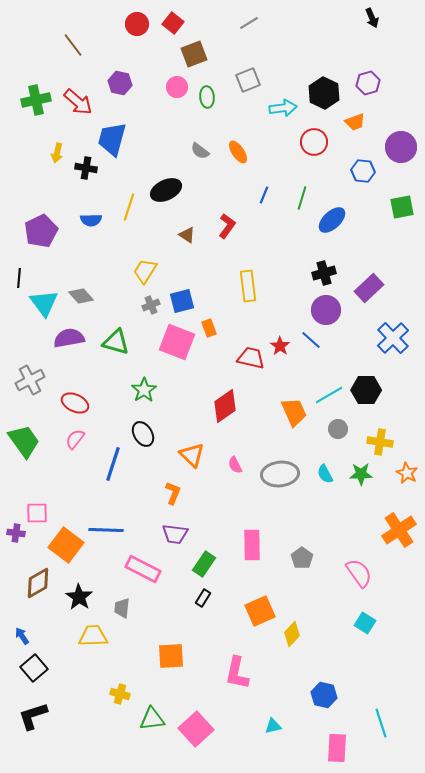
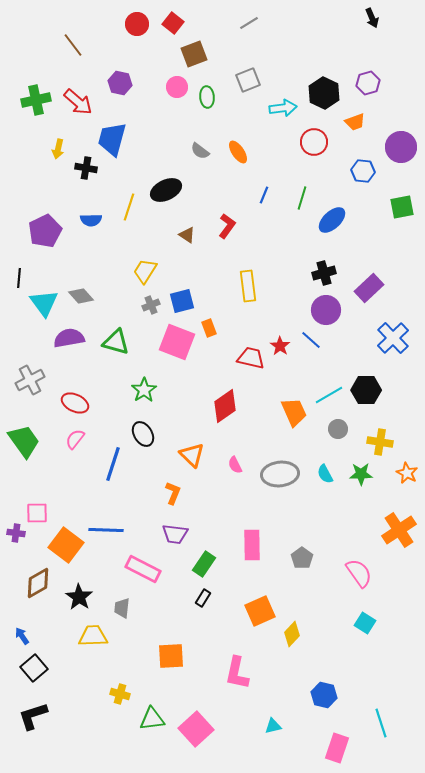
yellow arrow at (57, 153): moved 1 px right, 4 px up
purple pentagon at (41, 231): moved 4 px right
pink rectangle at (337, 748): rotated 16 degrees clockwise
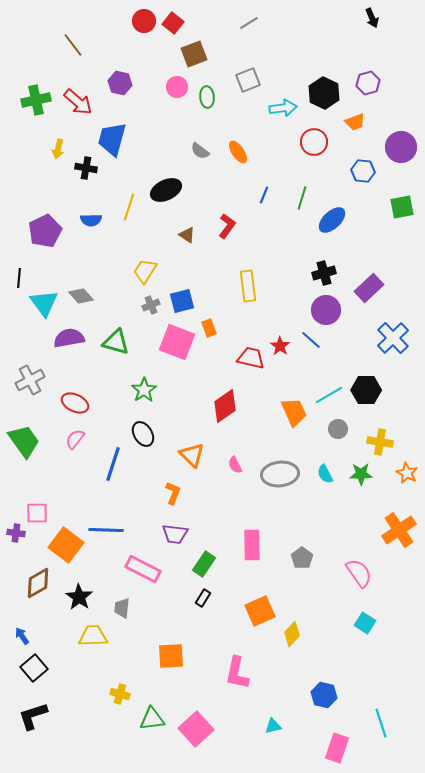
red circle at (137, 24): moved 7 px right, 3 px up
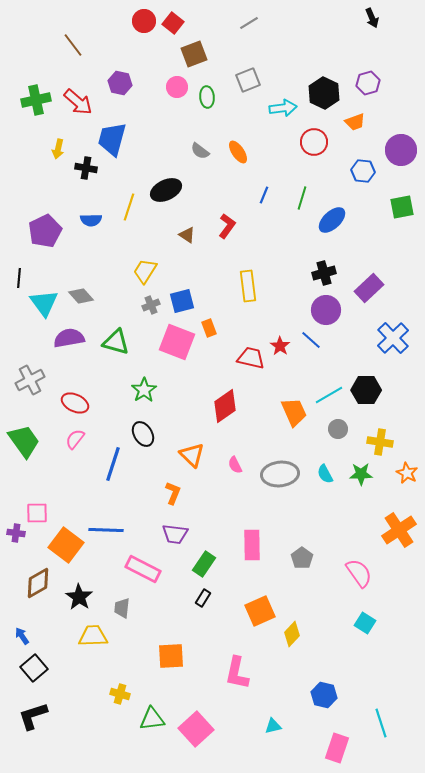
purple circle at (401, 147): moved 3 px down
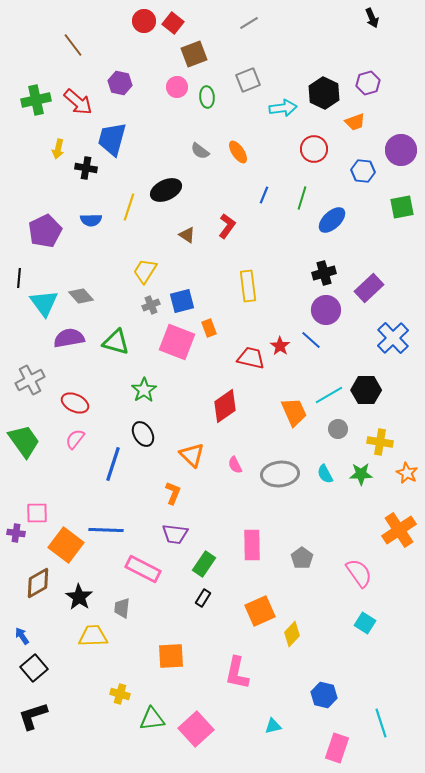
red circle at (314, 142): moved 7 px down
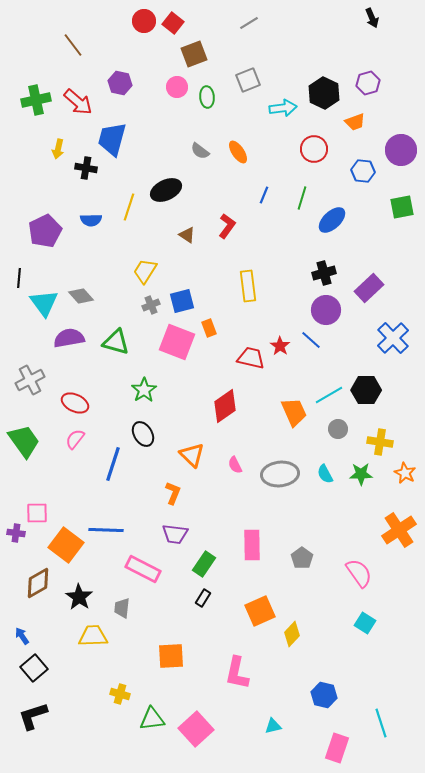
orange star at (407, 473): moved 2 px left
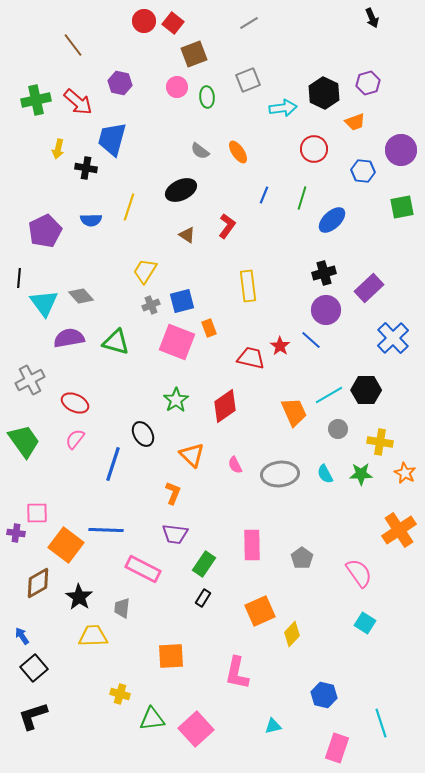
black ellipse at (166, 190): moved 15 px right
green star at (144, 390): moved 32 px right, 10 px down
